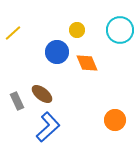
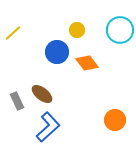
orange diamond: rotated 15 degrees counterclockwise
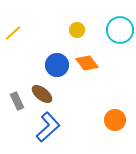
blue circle: moved 13 px down
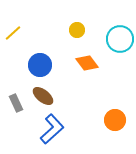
cyan circle: moved 9 px down
blue circle: moved 17 px left
brown ellipse: moved 1 px right, 2 px down
gray rectangle: moved 1 px left, 2 px down
blue L-shape: moved 4 px right, 2 px down
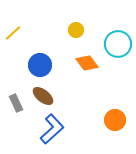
yellow circle: moved 1 px left
cyan circle: moved 2 px left, 5 px down
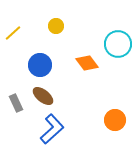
yellow circle: moved 20 px left, 4 px up
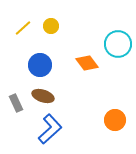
yellow circle: moved 5 px left
yellow line: moved 10 px right, 5 px up
brown ellipse: rotated 20 degrees counterclockwise
blue L-shape: moved 2 px left
